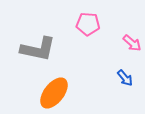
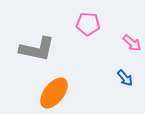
gray L-shape: moved 1 px left
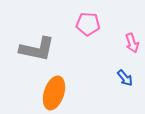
pink arrow: rotated 30 degrees clockwise
orange ellipse: rotated 20 degrees counterclockwise
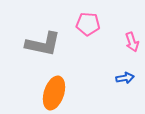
pink arrow: moved 1 px up
gray L-shape: moved 6 px right, 5 px up
blue arrow: rotated 60 degrees counterclockwise
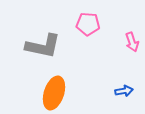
gray L-shape: moved 2 px down
blue arrow: moved 1 px left, 13 px down
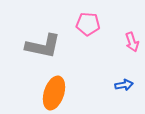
blue arrow: moved 6 px up
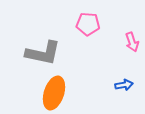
gray L-shape: moved 7 px down
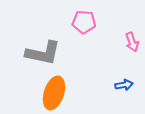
pink pentagon: moved 4 px left, 2 px up
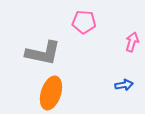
pink arrow: rotated 144 degrees counterclockwise
orange ellipse: moved 3 px left
